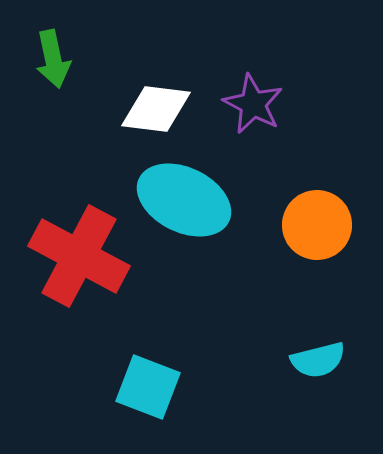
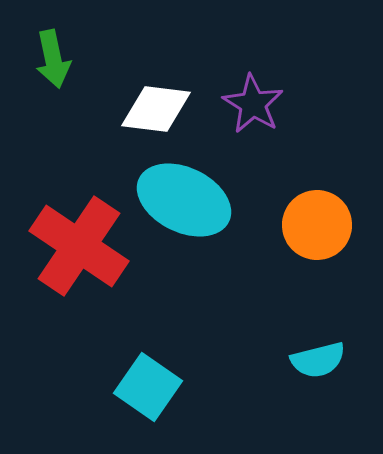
purple star: rotated 4 degrees clockwise
red cross: moved 10 px up; rotated 6 degrees clockwise
cyan square: rotated 14 degrees clockwise
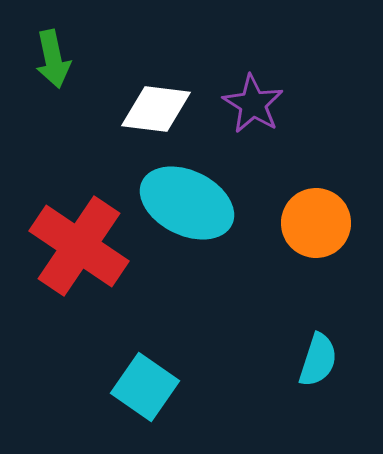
cyan ellipse: moved 3 px right, 3 px down
orange circle: moved 1 px left, 2 px up
cyan semicircle: rotated 58 degrees counterclockwise
cyan square: moved 3 px left
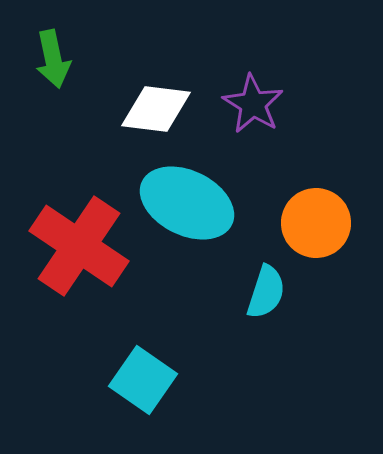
cyan semicircle: moved 52 px left, 68 px up
cyan square: moved 2 px left, 7 px up
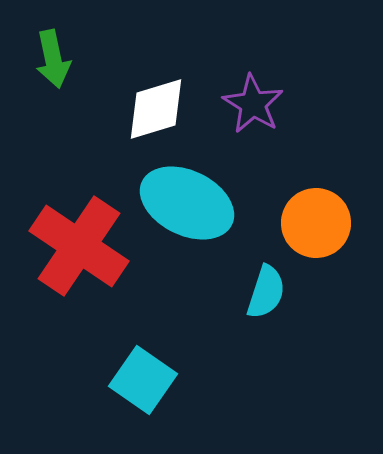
white diamond: rotated 24 degrees counterclockwise
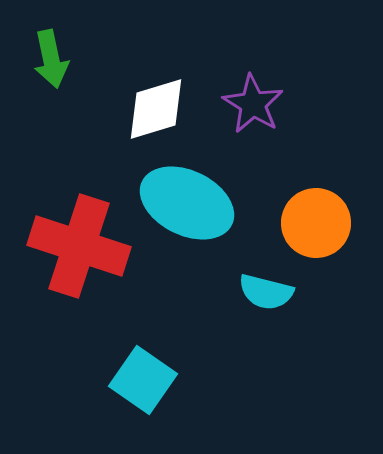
green arrow: moved 2 px left
red cross: rotated 16 degrees counterclockwise
cyan semicircle: rotated 86 degrees clockwise
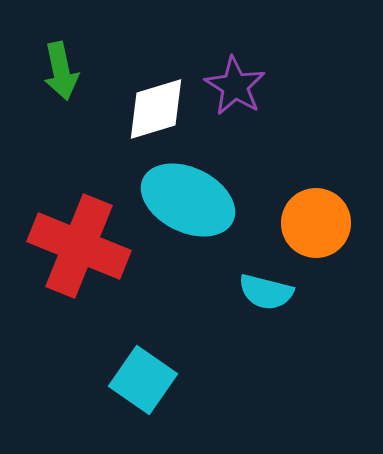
green arrow: moved 10 px right, 12 px down
purple star: moved 18 px left, 18 px up
cyan ellipse: moved 1 px right, 3 px up
red cross: rotated 4 degrees clockwise
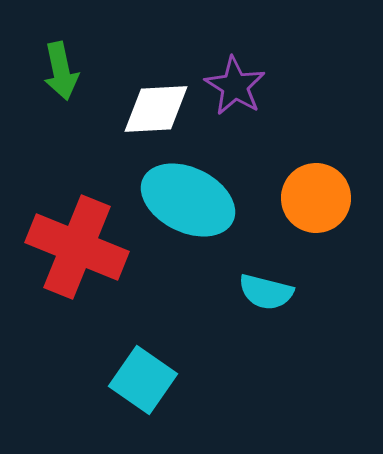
white diamond: rotated 14 degrees clockwise
orange circle: moved 25 px up
red cross: moved 2 px left, 1 px down
